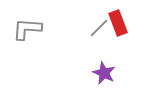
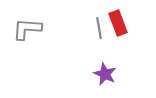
gray line: rotated 55 degrees counterclockwise
purple star: moved 1 px right, 1 px down
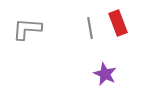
gray line: moved 9 px left
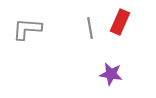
red rectangle: moved 2 px right, 1 px up; rotated 45 degrees clockwise
purple star: moved 6 px right; rotated 15 degrees counterclockwise
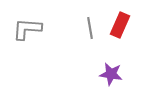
red rectangle: moved 3 px down
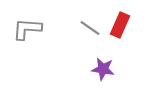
gray line: rotated 45 degrees counterclockwise
purple star: moved 8 px left, 5 px up
